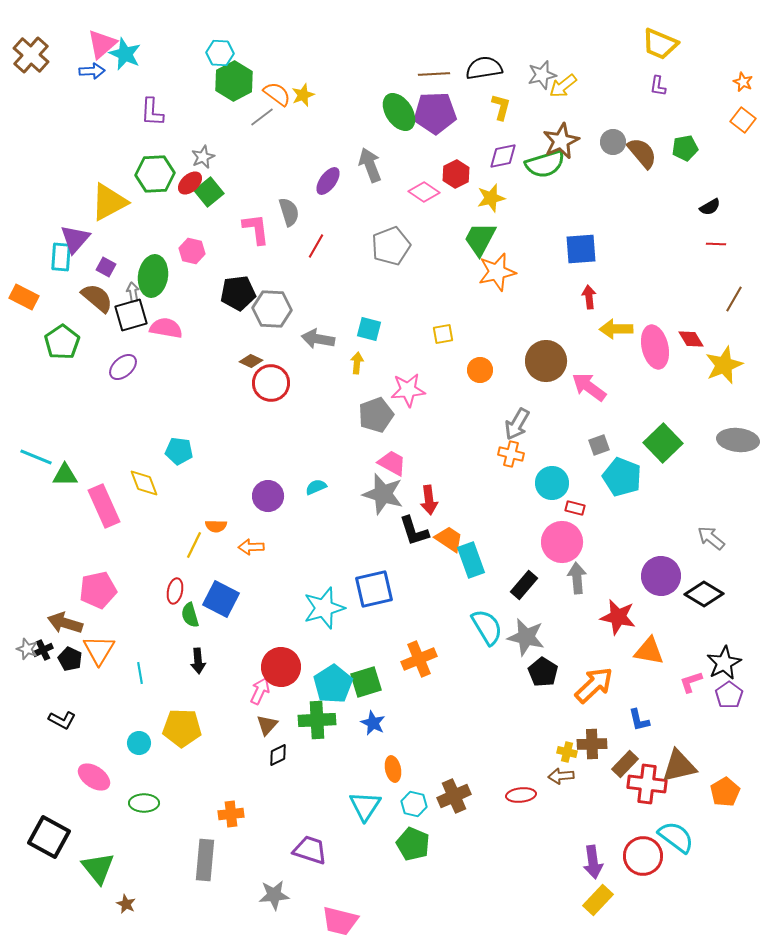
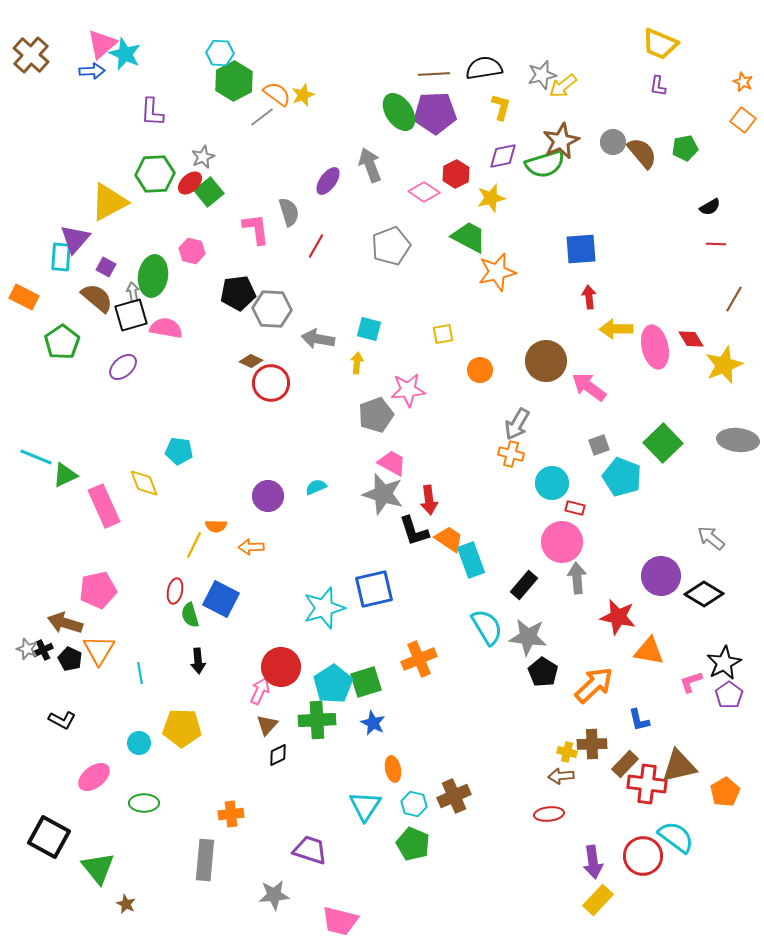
green trapezoid at (480, 239): moved 11 px left, 2 px up; rotated 90 degrees clockwise
green triangle at (65, 475): rotated 24 degrees counterclockwise
gray star at (526, 637): moved 2 px right; rotated 6 degrees counterclockwise
pink ellipse at (94, 777): rotated 72 degrees counterclockwise
red ellipse at (521, 795): moved 28 px right, 19 px down
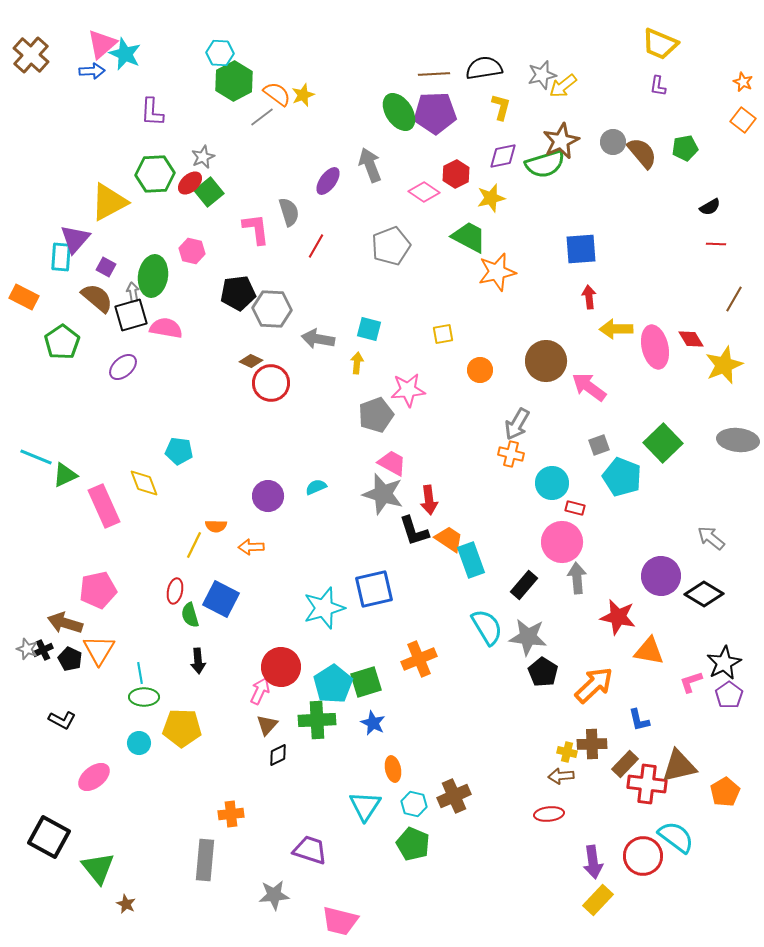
green ellipse at (144, 803): moved 106 px up
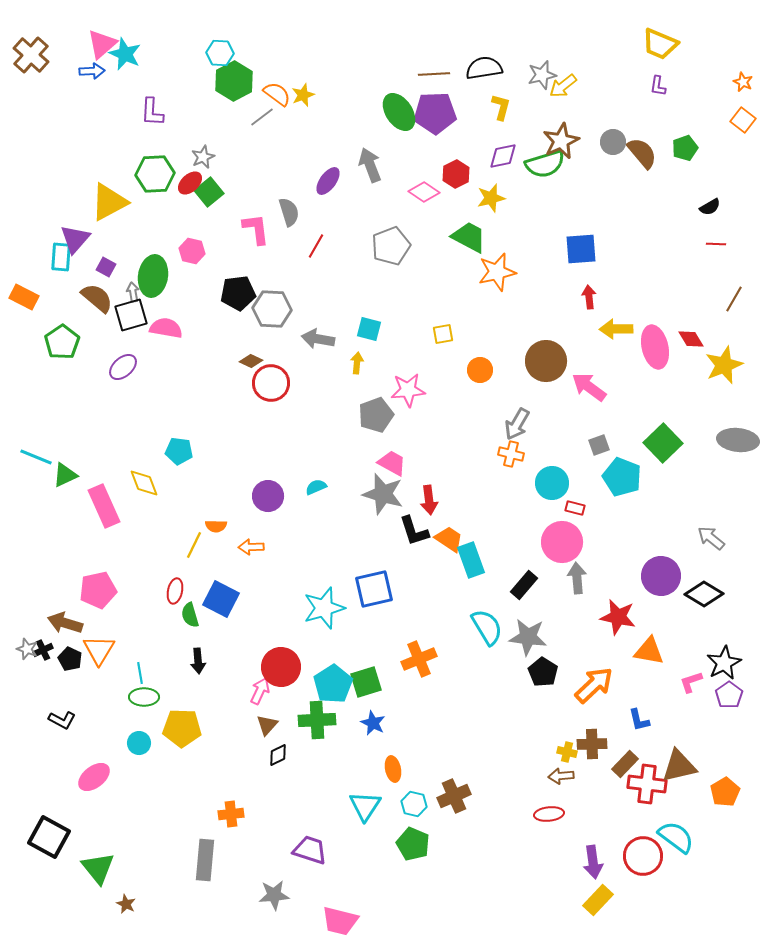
green pentagon at (685, 148): rotated 10 degrees counterclockwise
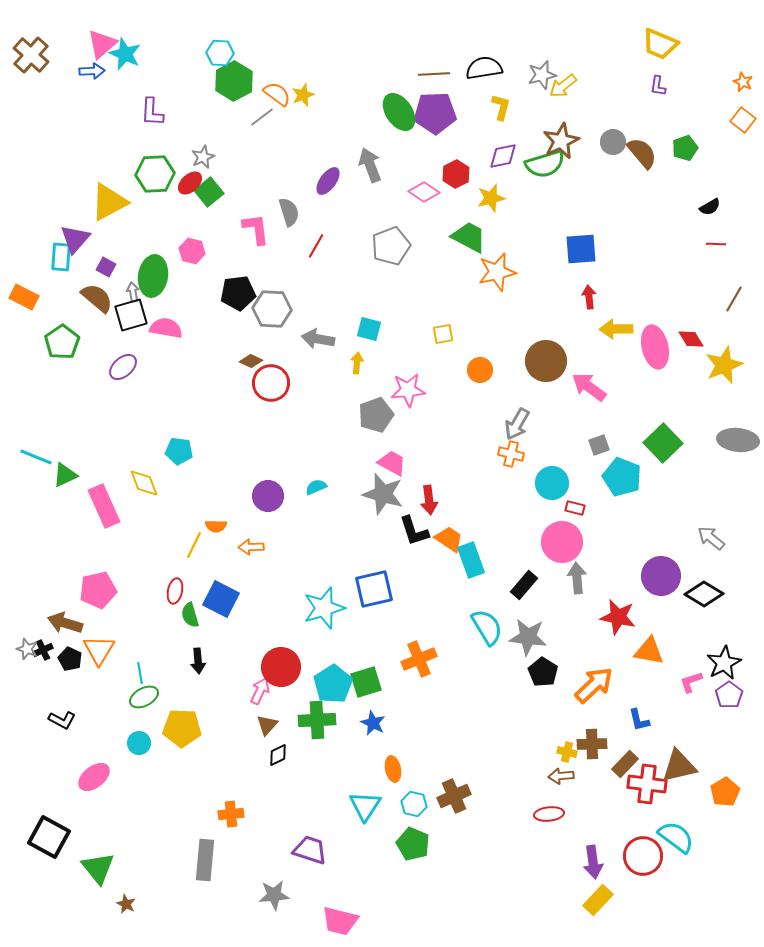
green ellipse at (144, 697): rotated 28 degrees counterclockwise
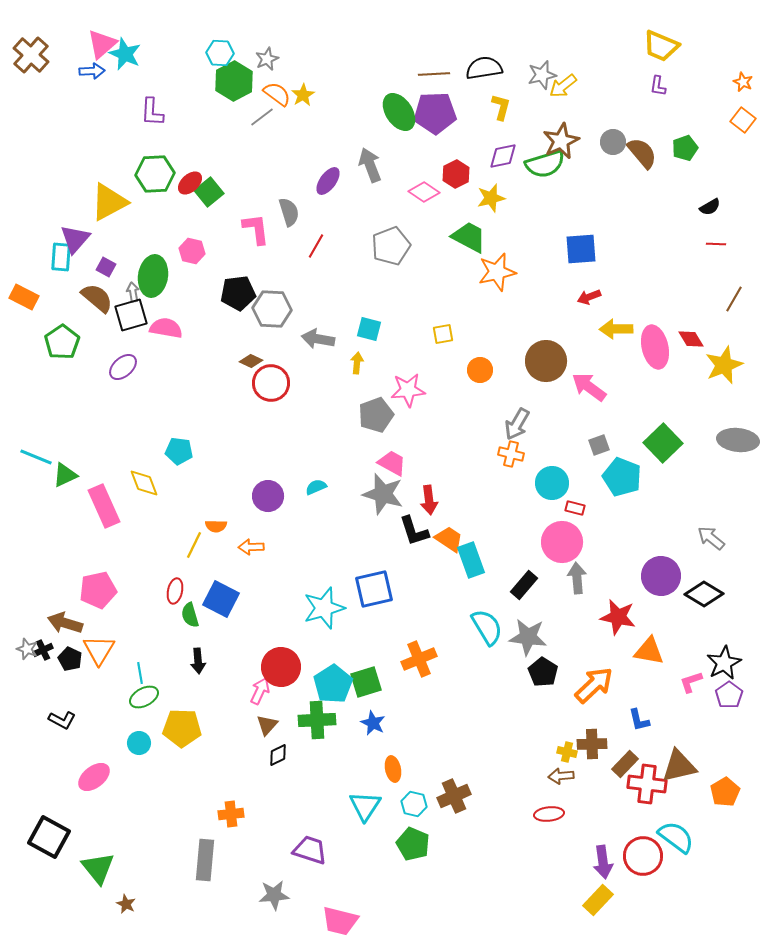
yellow trapezoid at (660, 44): moved 1 px right, 2 px down
yellow star at (303, 95): rotated 10 degrees counterclockwise
gray star at (203, 157): moved 64 px right, 98 px up
red arrow at (589, 297): rotated 105 degrees counterclockwise
purple arrow at (593, 862): moved 10 px right
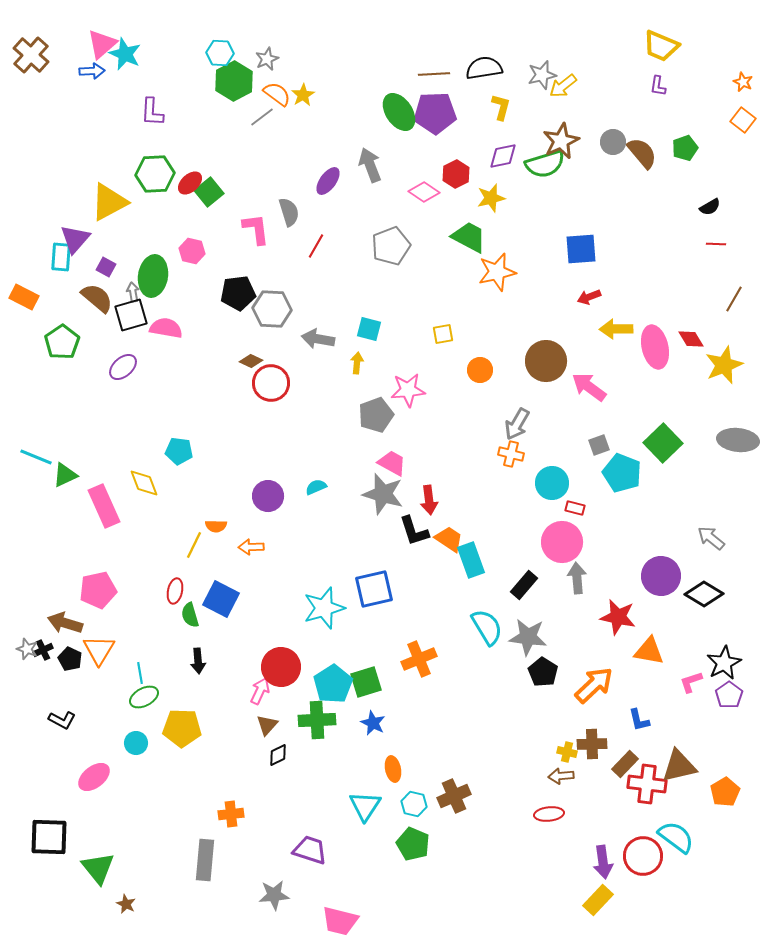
cyan pentagon at (622, 477): moved 4 px up
cyan circle at (139, 743): moved 3 px left
black square at (49, 837): rotated 27 degrees counterclockwise
